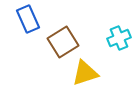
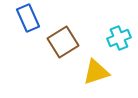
blue rectangle: moved 1 px up
yellow triangle: moved 11 px right, 1 px up
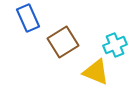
cyan cross: moved 4 px left, 7 px down
yellow triangle: rotated 40 degrees clockwise
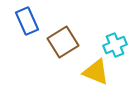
blue rectangle: moved 1 px left, 3 px down
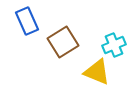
cyan cross: moved 1 px left
yellow triangle: moved 1 px right
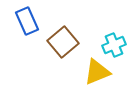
brown square: rotated 8 degrees counterclockwise
yellow triangle: rotated 44 degrees counterclockwise
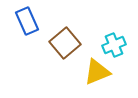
brown square: moved 2 px right, 1 px down
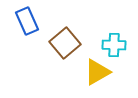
cyan cross: rotated 25 degrees clockwise
yellow triangle: rotated 8 degrees counterclockwise
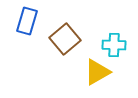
blue rectangle: rotated 40 degrees clockwise
brown square: moved 4 px up
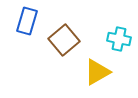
brown square: moved 1 px left, 1 px down
cyan cross: moved 5 px right, 6 px up; rotated 10 degrees clockwise
